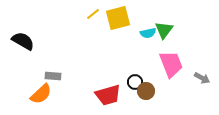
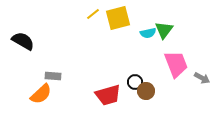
pink trapezoid: moved 5 px right
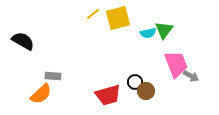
gray arrow: moved 11 px left, 2 px up
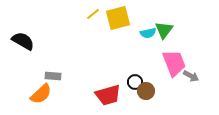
pink trapezoid: moved 2 px left, 1 px up
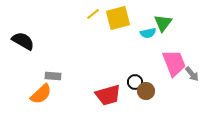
green triangle: moved 1 px left, 7 px up
gray arrow: moved 1 px right, 2 px up; rotated 21 degrees clockwise
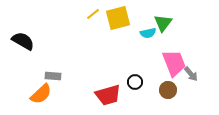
gray arrow: moved 1 px left
brown circle: moved 22 px right, 1 px up
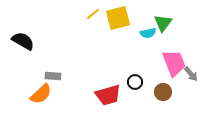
brown circle: moved 5 px left, 2 px down
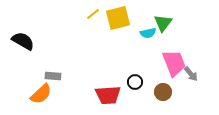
red trapezoid: rotated 12 degrees clockwise
